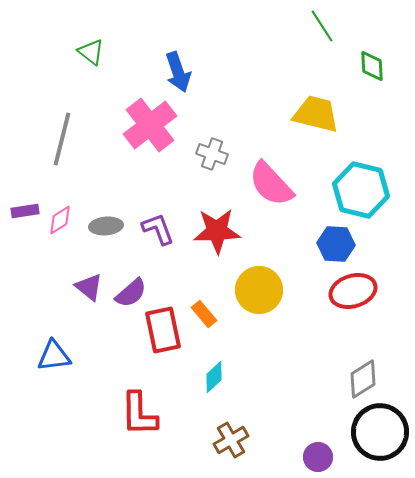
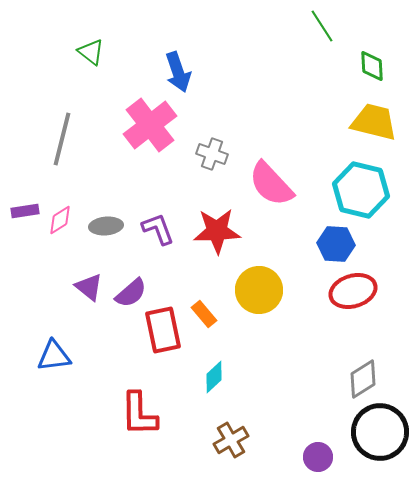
yellow trapezoid: moved 58 px right, 8 px down
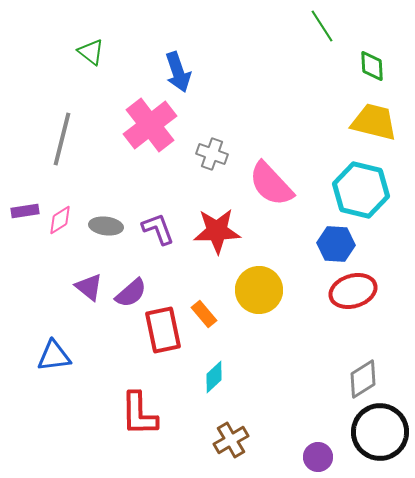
gray ellipse: rotated 12 degrees clockwise
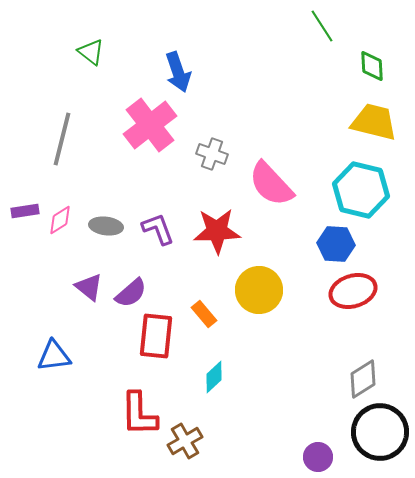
red rectangle: moved 7 px left, 6 px down; rotated 18 degrees clockwise
brown cross: moved 46 px left, 1 px down
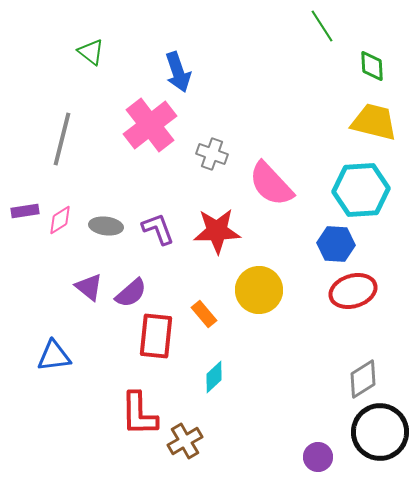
cyan hexagon: rotated 18 degrees counterclockwise
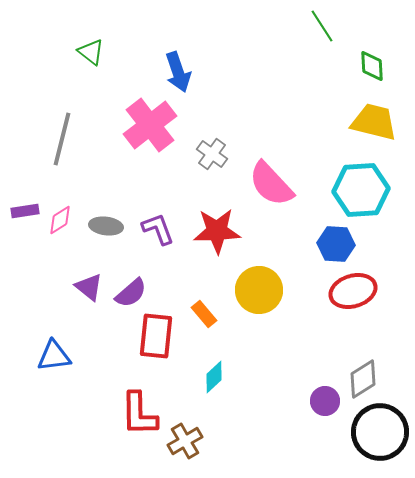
gray cross: rotated 16 degrees clockwise
purple circle: moved 7 px right, 56 px up
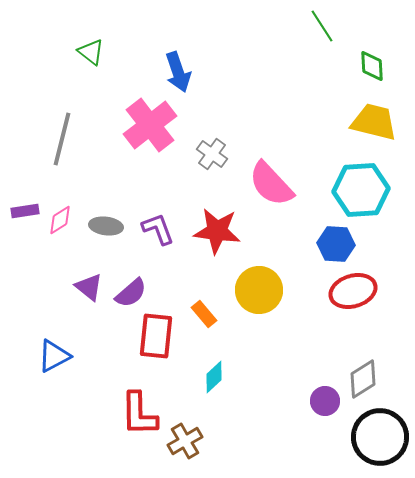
red star: rotated 9 degrees clockwise
blue triangle: rotated 21 degrees counterclockwise
black circle: moved 5 px down
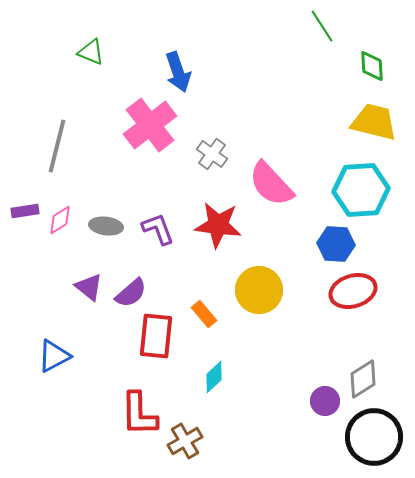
green triangle: rotated 16 degrees counterclockwise
gray line: moved 5 px left, 7 px down
red star: moved 1 px right, 6 px up
black circle: moved 6 px left
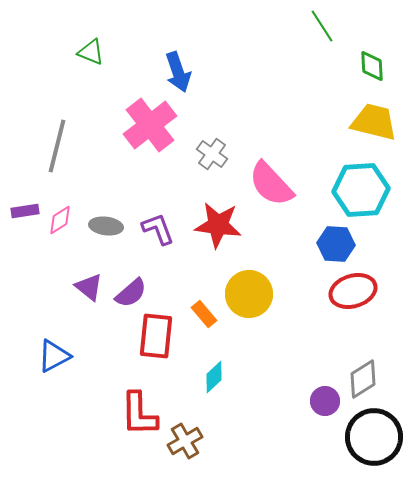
yellow circle: moved 10 px left, 4 px down
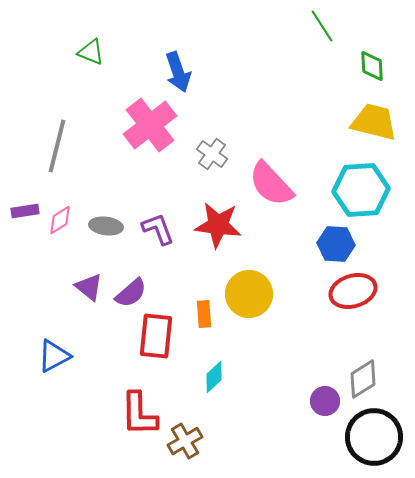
orange rectangle: rotated 36 degrees clockwise
